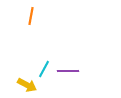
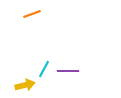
orange line: moved 1 px right, 2 px up; rotated 60 degrees clockwise
yellow arrow: moved 2 px left; rotated 42 degrees counterclockwise
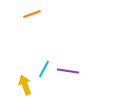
purple line: rotated 10 degrees clockwise
yellow arrow: rotated 96 degrees counterclockwise
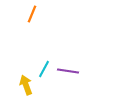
orange line: rotated 48 degrees counterclockwise
yellow arrow: moved 1 px right
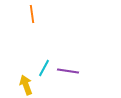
orange line: rotated 30 degrees counterclockwise
cyan line: moved 1 px up
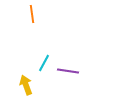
cyan line: moved 5 px up
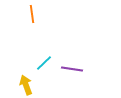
cyan line: rotated 18 degrees clockwise
purple line: moved 4 px right, 2 px up
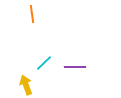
purple line: moved 3 px right, 2 px up; rotated 10 degrees counterclockwise
